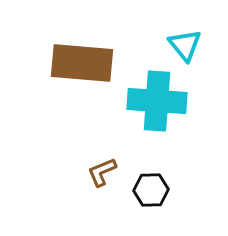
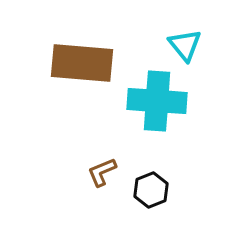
black hexagon: rotated 20 degrees counterclockwise
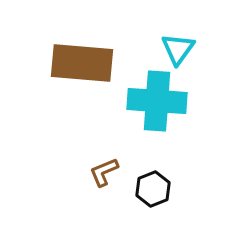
cyan triangle: moved 7 px left, 4 px down; rotated 15 degrees clockwise
brown L-shape: moved 2 px right
black hexagon: moved 2 px right, 1 px up
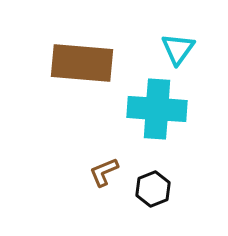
cyan cross: moved 8 px down
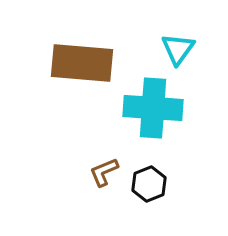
cyan cross: moved 4 px left, 1 px up
black hexagon: moved 4 px left, 5 px up
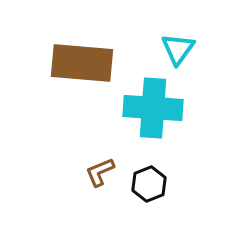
brown L-shape: moved 4 px left
